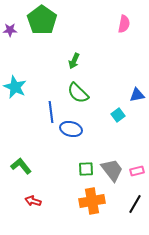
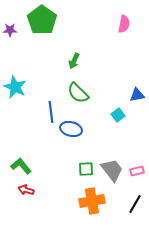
red arrow: moved 7 px left, 11 px up
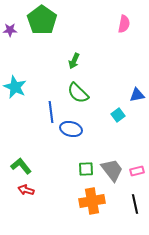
black line: rotated 42 degrees counterclockwise
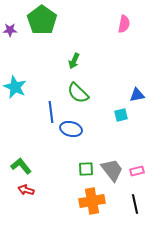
cyan square: moved 3 px right; rotated 24 degrees clockwise
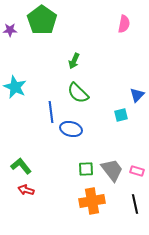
blue triangle: rotated 35 degrees counterclockwise
pink rectangle: rotated 32 degrees clockwise
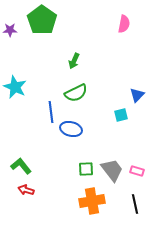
green semicircle: moved 2 px left; rotated 70 degrees counterclockwise
